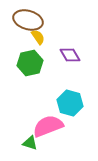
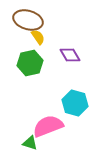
cyan hexagon: moved 5 px right
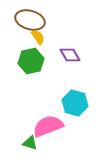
brown ellipse: moved 2 px right
green hexagon: moved 1 px right, 2 px up
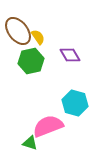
brown ellipse: moved 12 px left, 11 px down; rotated 36 degrees clockwise
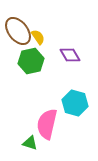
pink semicircle: moved 1 px left, 2 px up; rotated 56 degrees counterclockwise
